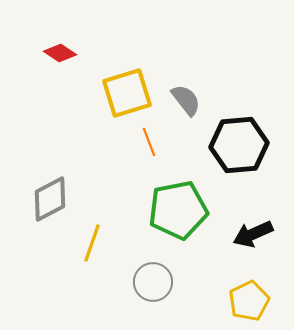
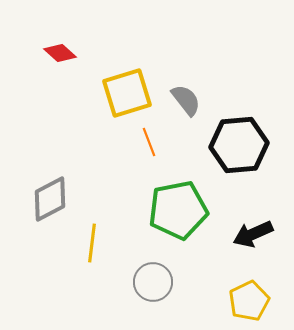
red diamond: rotated 8 degrees clockwise
yellow line: rotated 12 degrees counterclockwise
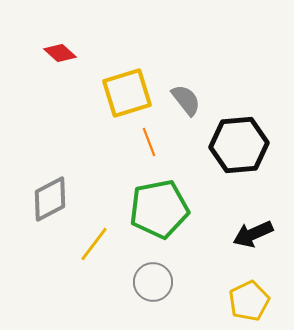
green pentagon: moved 19 px left, 1 px up
yellow line: moved 2 px right, 1 px down; rotated 30 degrees clockwise
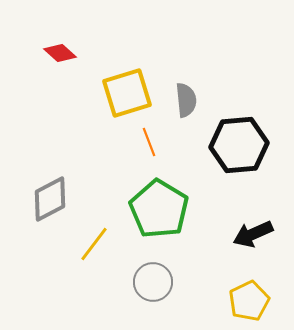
gray semicircle: rotated 32 degrees clockwise
green pentagon: rotated 30 degrees counterclockwise
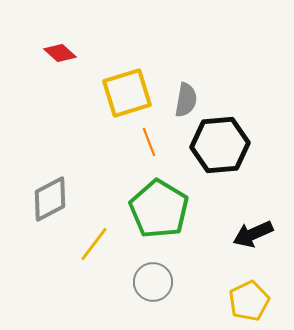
gray semicircle: rotated 16 degrees clockwise
black hexagon: moved 19 px left
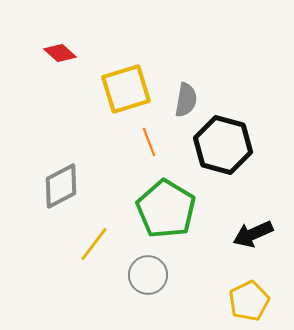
yellow square: moved 1 px left, 4 px up
black hexagon: moved 3 px right; rotated 20 degrees clockwise
gray diamond: moved 11 px right, 13 px up
green pentagon: moved 7 px right
gray circle: moved 5 px left, 7 px up
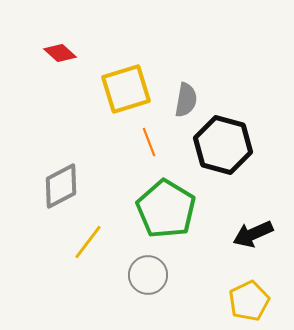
yellow line: moved 6 px left, 2 px up
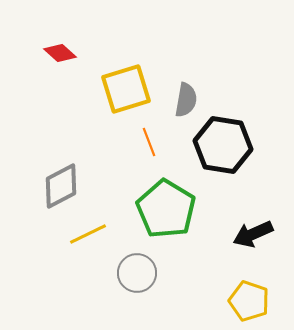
black hexagon: rotated 6 degrees counterclockwise
yellow line: moved 8 px up; rotated 27 degrees clockwise
gray circle: moved 11 px left, 2 px up
yellow pentagon: rotated 27 degrees counterclockwise
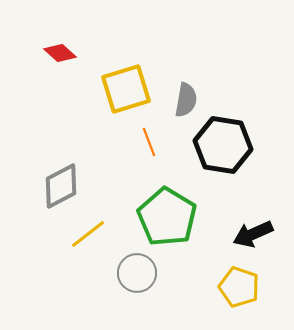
green pentagon: moved 1 px right, 8 px down
yellow line: rotated 12 degrees counterclockwise
yellow pentagon: moved 10 px left, 14 px up
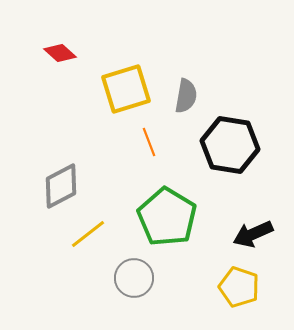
gray semicircle: moved 4 px up
black hexagon: moved 7 px right
gray circle: moved 3 px left, 5 px down
